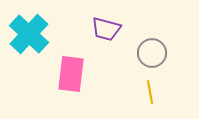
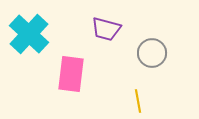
yellow line: moved 12 px left, 9 px down
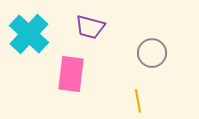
purple trapezoid: moved 16 px left, 2 px up
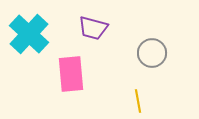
purple trapezoid: moved 3 px right, 1 px down
pink rectangle: rotated 12 degrees counterclockwise
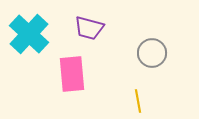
purple trapezoid: moved 4 px left
pink rectangle: moved 1 px right
